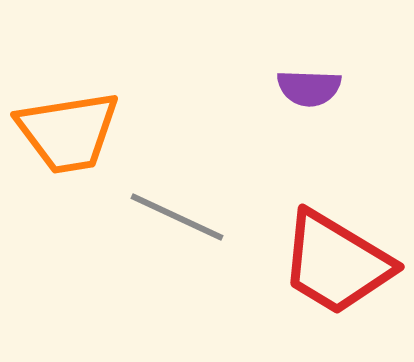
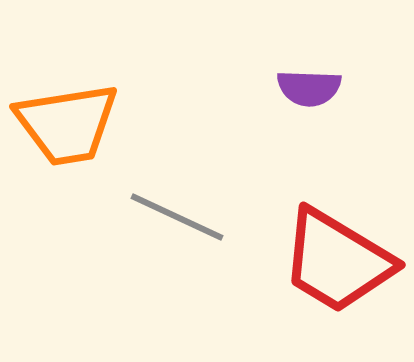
orange trapezoid: moved 1 px left, 8 px up
red trapezoid: moved 1 px right, 2 px up
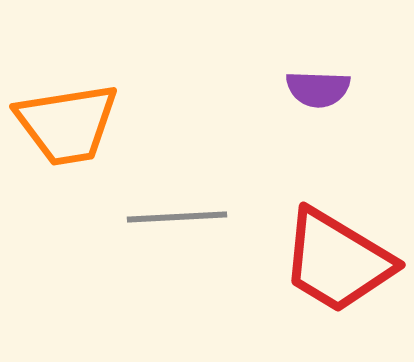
purple semicircle: moved 9 px right, 1 px down
gray line: rotated 28 degrees counterclockwise
